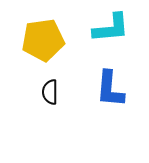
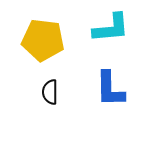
yellow pentagon: rotated 15 degrees clockwise
blue L-shape: rotated 6 degrees counterclockwise
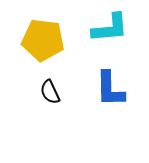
cyan L-shape: moved 1 px left
black semicircle: rotated 25 degrees counterclockwise
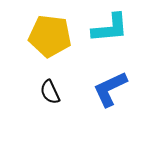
yellow pentagon: moved 7 px right, 4 px up
blue L-shape: rotated 66 degrees clockwise
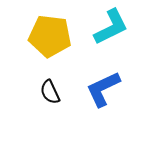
cyan L-shape: moved 1 px right, 1 px up; rotated 21 degrees counterclockwise
blue L-shape: moved 7 px left
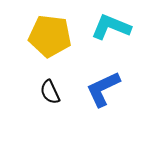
cyan L-shape: rotated 132 degrees counterclockwise
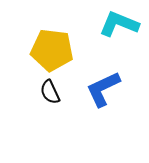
cyan L-shape: moved 8 px right, 3 px up
yellow pentagon: moved 2 px right, 14 px down
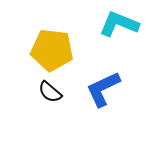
black semicircle: rotated 25 degrees counterclockwise
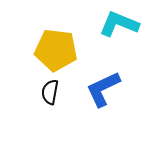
yellow pentagon: moved 4 px right
black semicircle: rotated 60 degrees clockwise
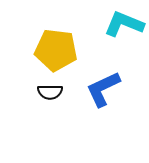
cyan L-shape: moved 5 px right
black semicircle: rotated 100 degrees counterclockwise
